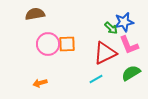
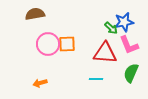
red triangle: rotated 30 degrees clockwise
green semicircle: rotated 36 degrees counterclockwise
cyan line: rotated 32 degrees clockwise
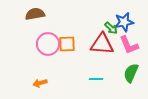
red triangle: moved 3 px left, 9 px up
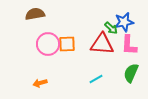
pink L-shape: rotated 25 degrees clockwise
cyan line: rotated 32 degrees counterclockwise
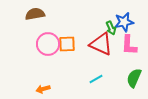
green arrow: rotated 24 degrees clockwise
red triangle: moved 1 px left; rotated 20 degrees clockwise
green semicircle: moved 3 px right, 5 px down
orange arrow: moved 3 px right, 6 px down
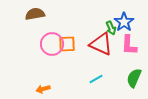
blue star: rotated 24 degrees counterclockwise
pink circle: moved 4 px right
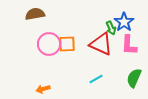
pink circle: moved 3 px left
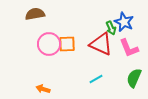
blue star: rotated 12 degrees counterclockwise
pink L-shape: moved 3 px down; rotated 25 degrees counterclockwise
orange arrow: rotated 32 degrees clockwise
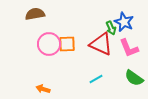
green semicircle: rotated 78 degrees counterclockwise
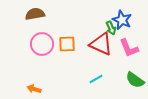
blue star: moved 2 px left, 2 px up
pink circle: moved 7 px left
green semicircle: moved 1 px right, 2 px down
orange arrow: moved 9 px left
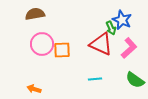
orange square: moved 5 px left, 6 px down
pink L-shape: rotated 110 degrees counterclockwise
cyan line: moved 1 px left; rotated 24 degrees clockwise
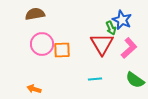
red triangle: moved 1 px right; rotated 35 degrees clockwise
